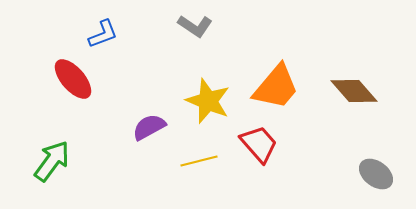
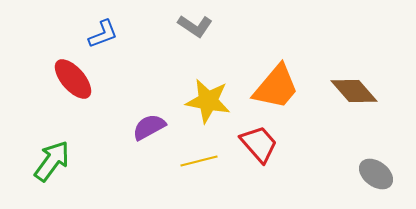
yellow star: rotated 12 degrees counterclockwise
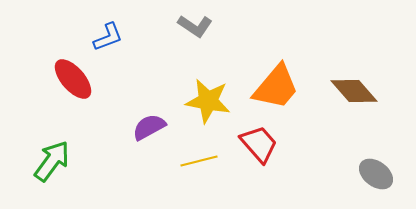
blue L-shape: moved 5 px right, 3 px down
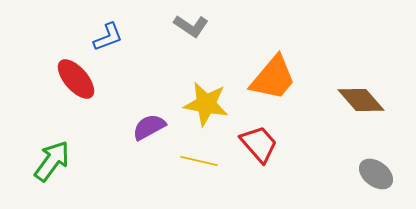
gray L-shape: moved 4 px left
red ellipse: moved 3 px right
orange trapezoid: moved 3 px left, 9 px up
brown diamond: moved 7 px right, 9 px down
yellow star: moved 2 px left, 3 px down
yellow line: rotated 27 degrees clockwise
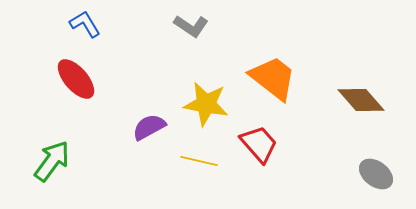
blue L-shape: moved 23 px left, 13 px up; rotated 100 degrees counterclockwise
orange trapezoid: rotated 92 degrees counterclockwise
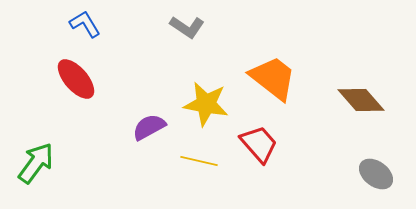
gray L-shape: moved 4 px left, 1 px down
green arrow: moved 16 px left, 2 px down
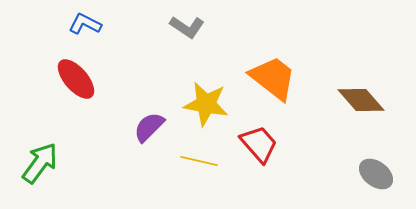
blue L-shape: rotated 32 degrees counterclockwise
purple semicircle: rotated 16 degrees counterclockwise
green arrow: moved 4 px right
